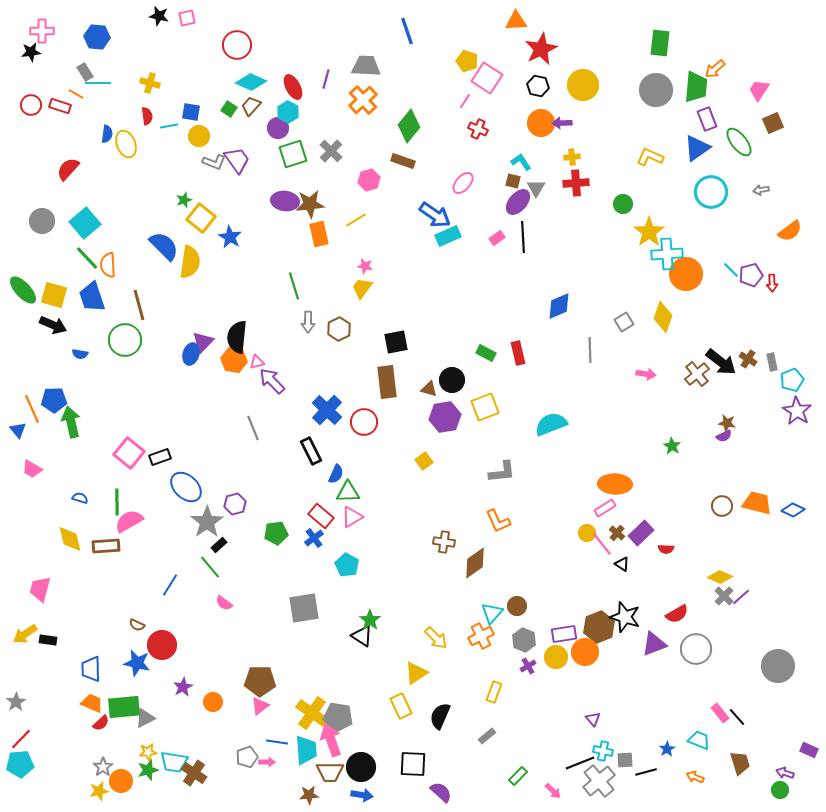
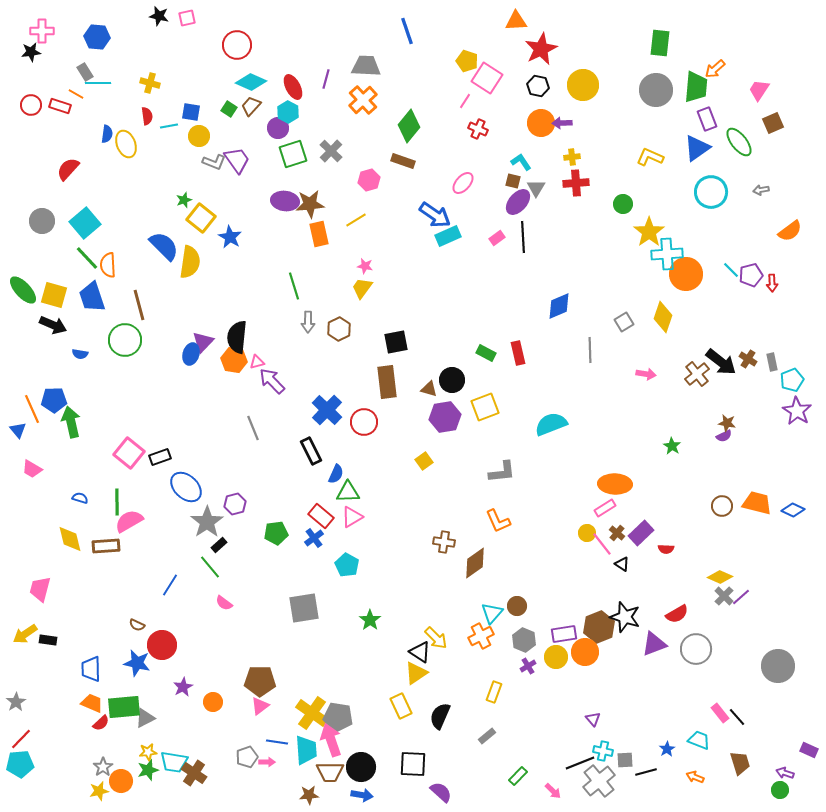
black triangle at (362, 636): moved 58 px right, 16 px down
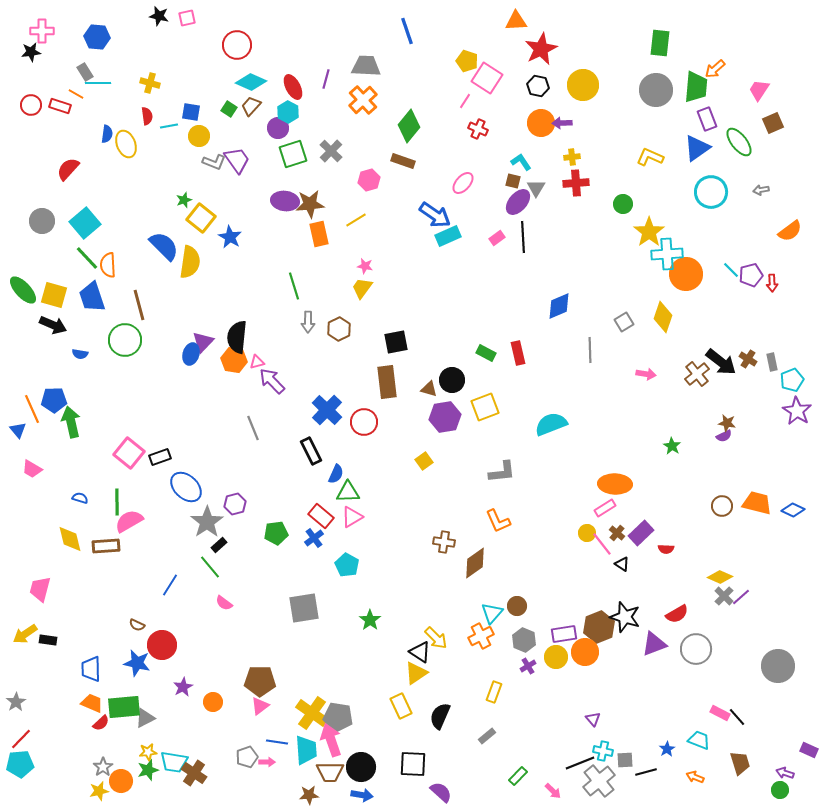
pink rectangle at (720, 713): rotated 24 degrees counterclockwise
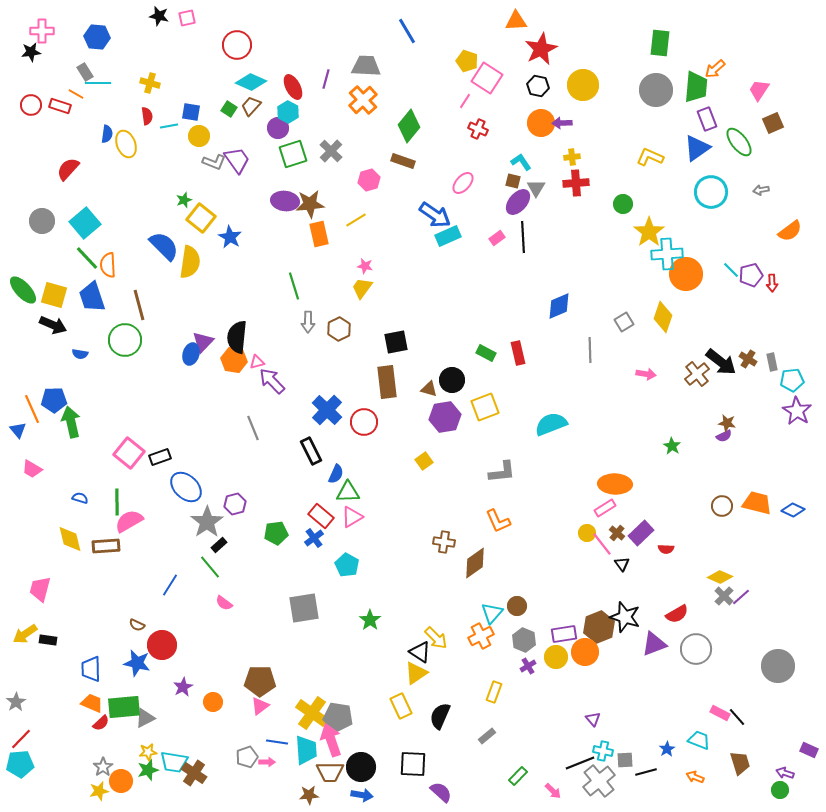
blue line at (407, 31): rotated 12 degrees counterclockwise
cyan pentagon at (792, 380): rotated 15 degrees clockwise
black triangle at (622, 564): rotated 21 degrees clockwise
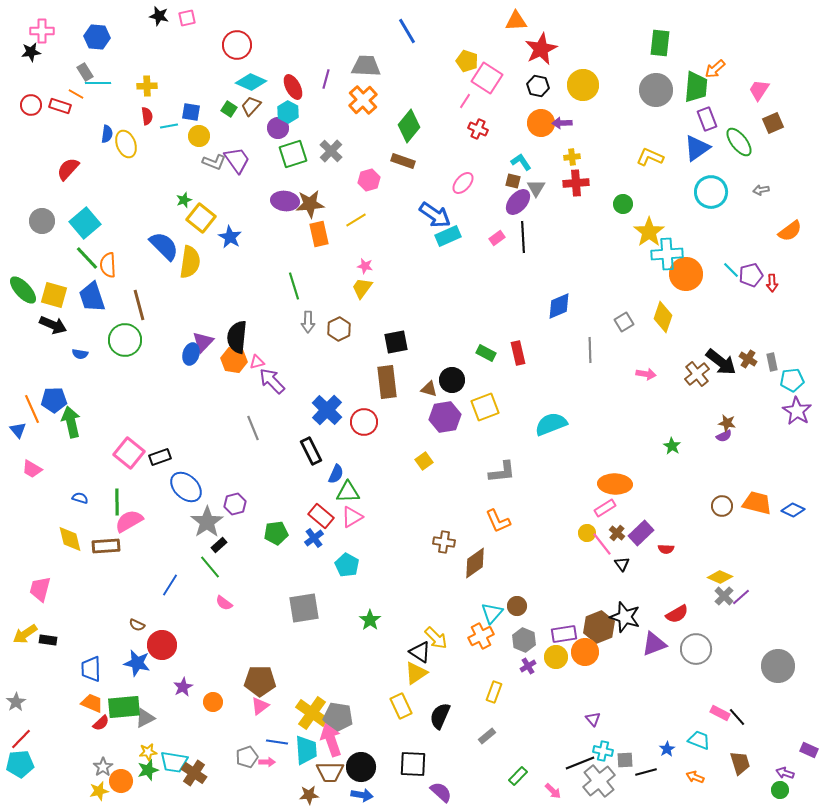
yellow cross at (150, 83): moved 3 px left, 3 px down; rotated 18 degrees counterclockwise
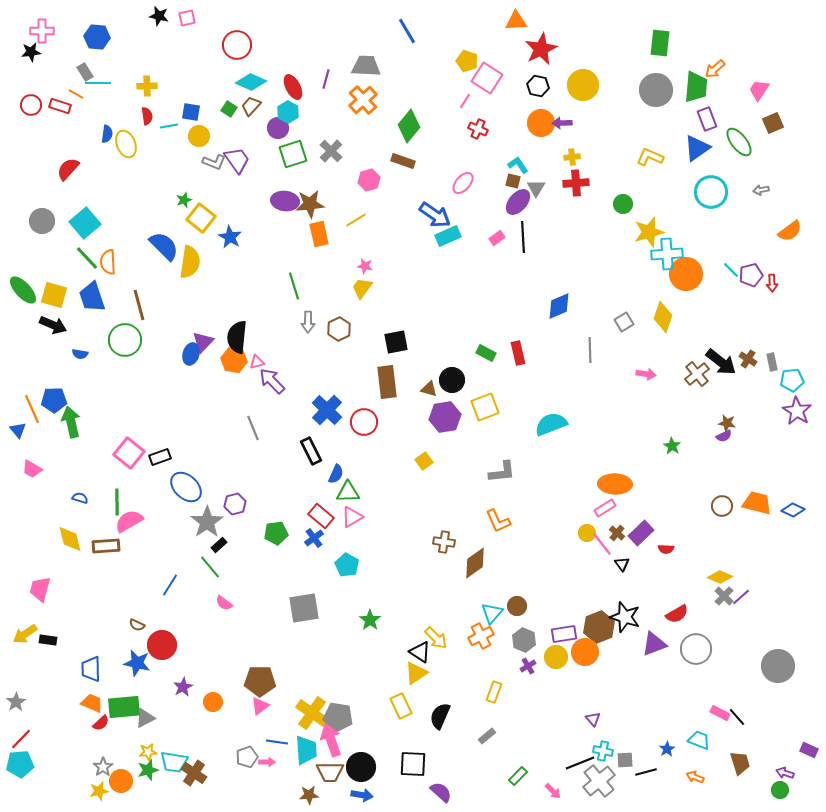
cyan L-shape at (521, 162): moved 3 px left, 3 px down
yellow star at (649, 232): rotated 20 degrees clockwise
orange semicircle at (108, 265): moved 3 px up
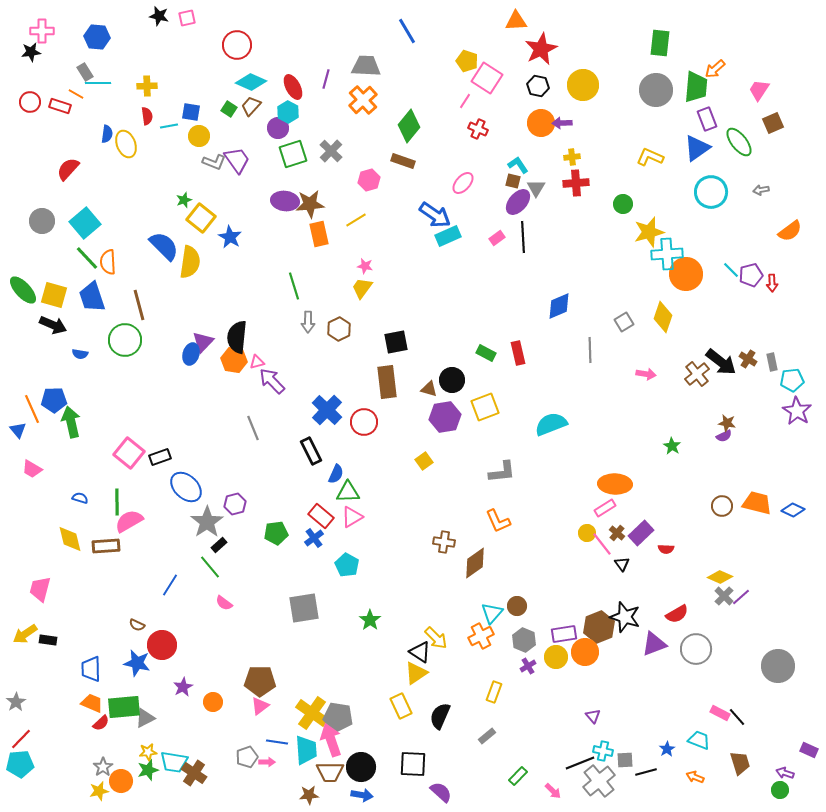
red circle at (31, 105): moved 1 px left, 3 px up
purple triangle at (593, 719): moved 3 px up
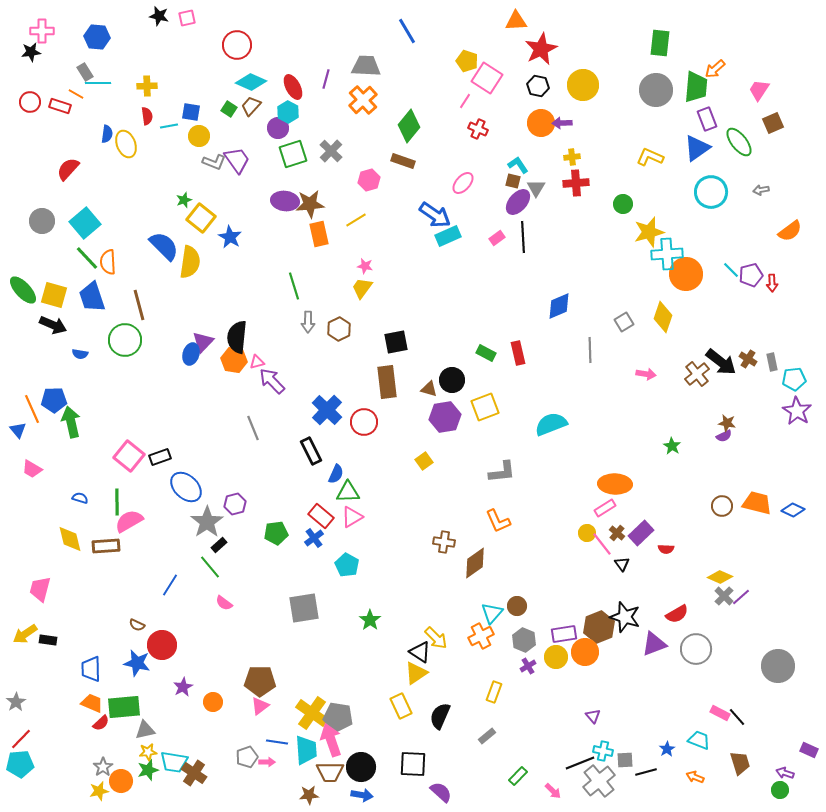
cyan pentagon at (792, 380): moved 2 px right, 1 px up
pink square at (129, 453): moved 3 px down
gray triangle at (145, 718): moved 12 px down; rotated 15 degrees clockwise
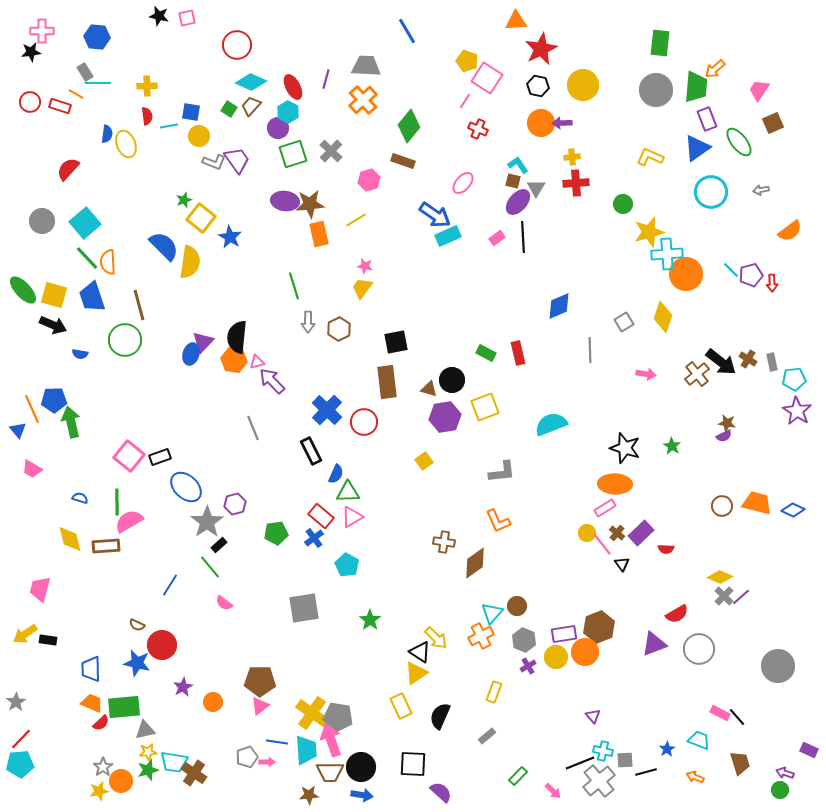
black star at (625, 617): moved 169 px up
gray circle at (696, 649): moved 3 px right
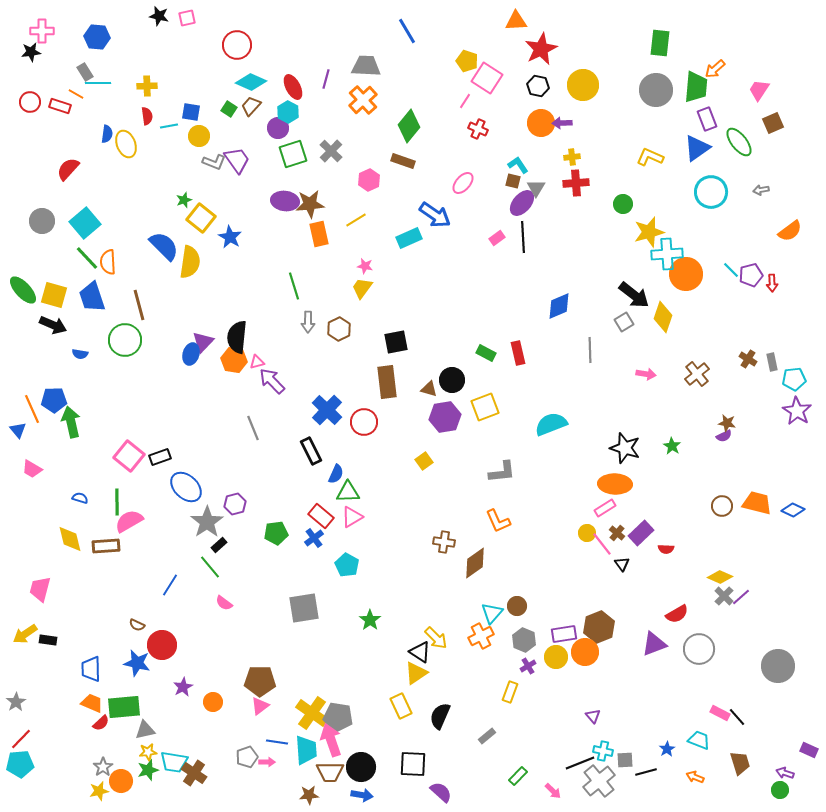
pink hexagon at (369, 180): rotated 10 degrees counterclockwise
purple ellipse at (518, 202): moved 4 px right, 1 px down
cyan rectangle at (448, 236): moved 39 px left, 2 px down
black arrow at (721, 362): moved 87 px left, 67 px up
yellow rectangle at (494, 692): moved 16 px right
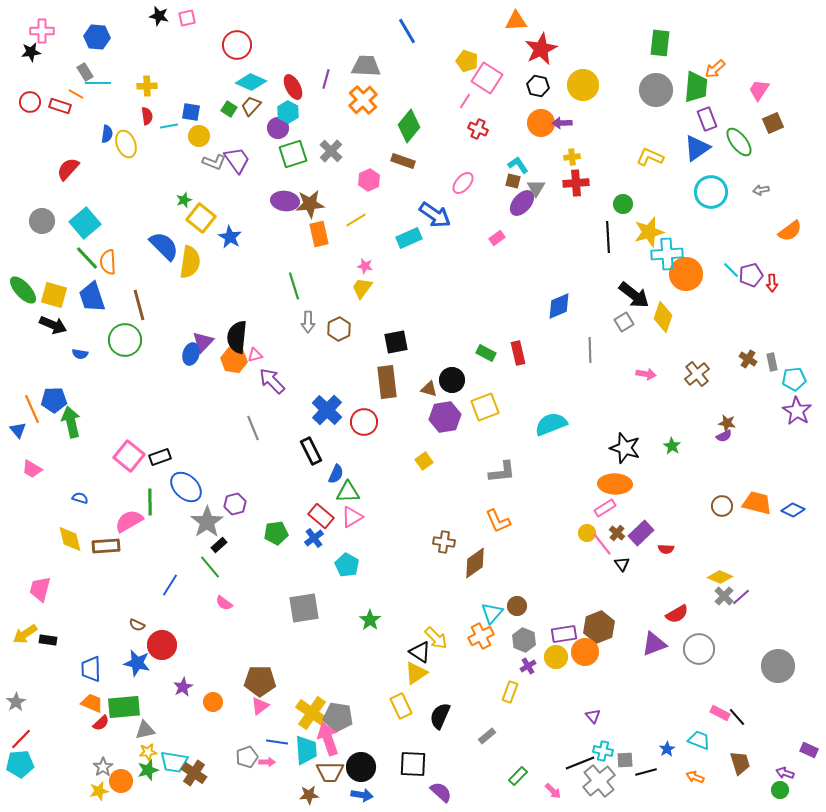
black line at (523, 237): moved 85 px right
pink triangle at (257, 362): moved 2 px left, 7 px up
green line at (117, 502): moved 33 px right
pink arrow at (331, 740): moved 3 px left, 1 px up
